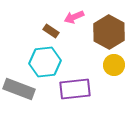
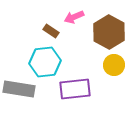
gray rectangle: rotated 12 degrees counterclockwise
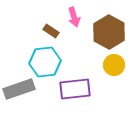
pink arrow: rotated 84 degrees counterclockwise
gray rectangle: rotated 28 degrees counterclockwise
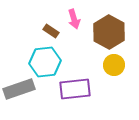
pink arrow: moved 2 px down
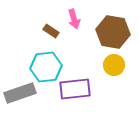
brown hexagon: moved 4 px right; rotated 20 degrees counterclockwise
cyan hexagon: moved 1 px right, 5 px down
gray rectangle: moved 1 px right, 4 px down
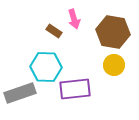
brown rectangle: moved 3 px right
cyan hexagon: rotated 8 degrees clockwise
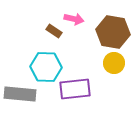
pink arrow: rotated 60 degrees counterclockwise
yellow circle: moved 2 px up
gray rectangle: moved 1 px down; rotated 24 degrees clockwise
